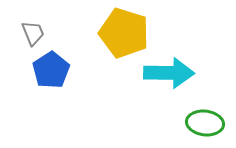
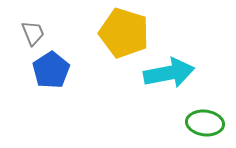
cyan arrow: rotated 12 degrees counterclockwise
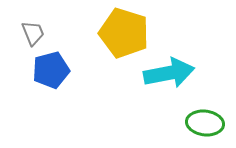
blue pentagon: rotated 18 degrees clockwise
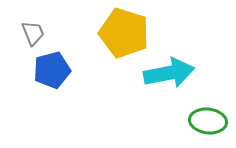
blue pentagon: moved 1 px right
green ellipse: moved 3 px right, 2 px up
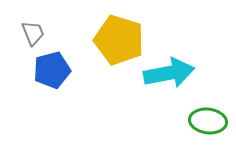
yellow pentagon: moved 5 px left, 7 px down
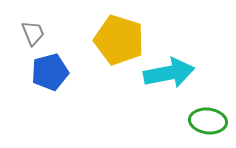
blue pentagon: moved 2 px left, 2 px down
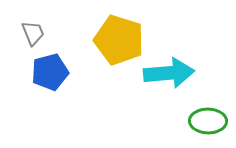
cyan arrow: rotated 6 degrees clockwise
green ellipse: rotated 6 degrees counterclockwise
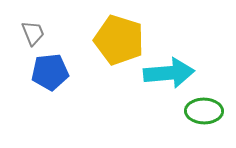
blue pentagon: rotated 9 degrees clockwise
green ellipse: moved 4 px left, 10 px up
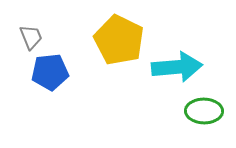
gray trapezoid: moved 2 px left, 4 px down
yellow pentagon: rotated 9 degrees clockwise
cyan arrow: moved 8 px right, 6 px up
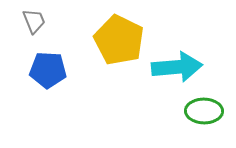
gray trapezoid: moved 3 px right, 16 px up
blue pentagon: moved 2 px left, 2 px up; rotated 9 degrees clockwise
